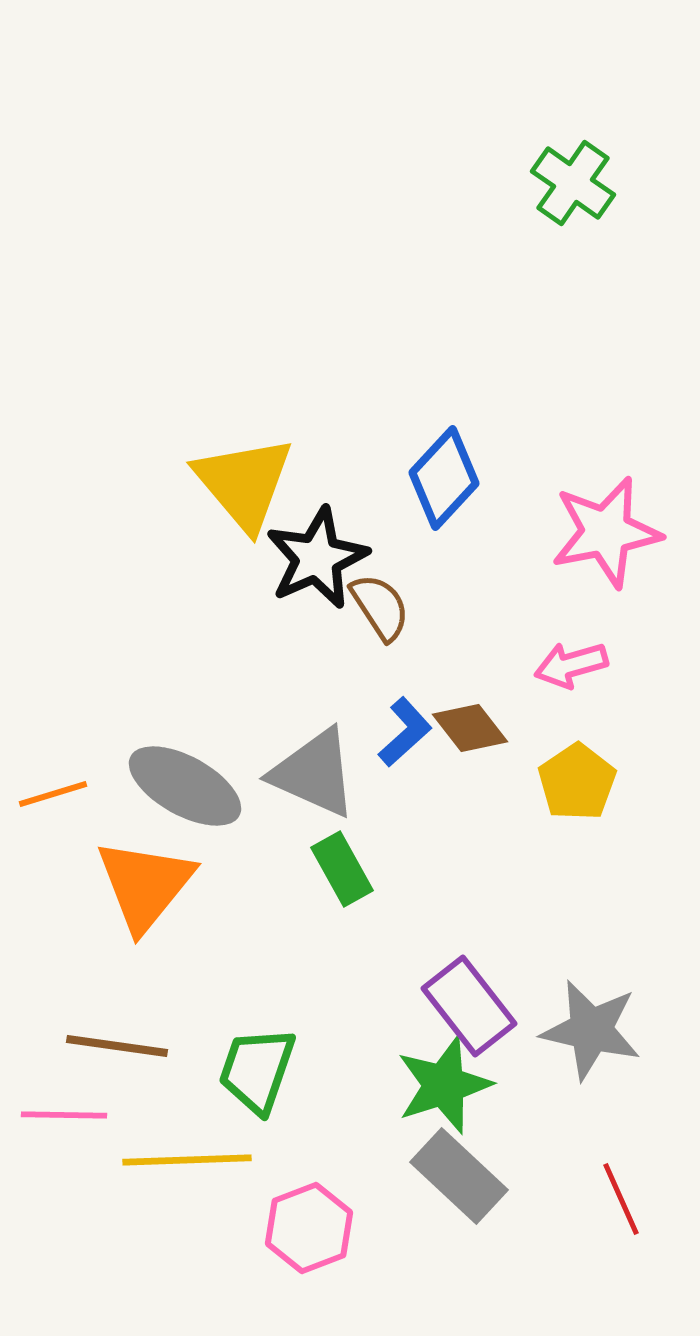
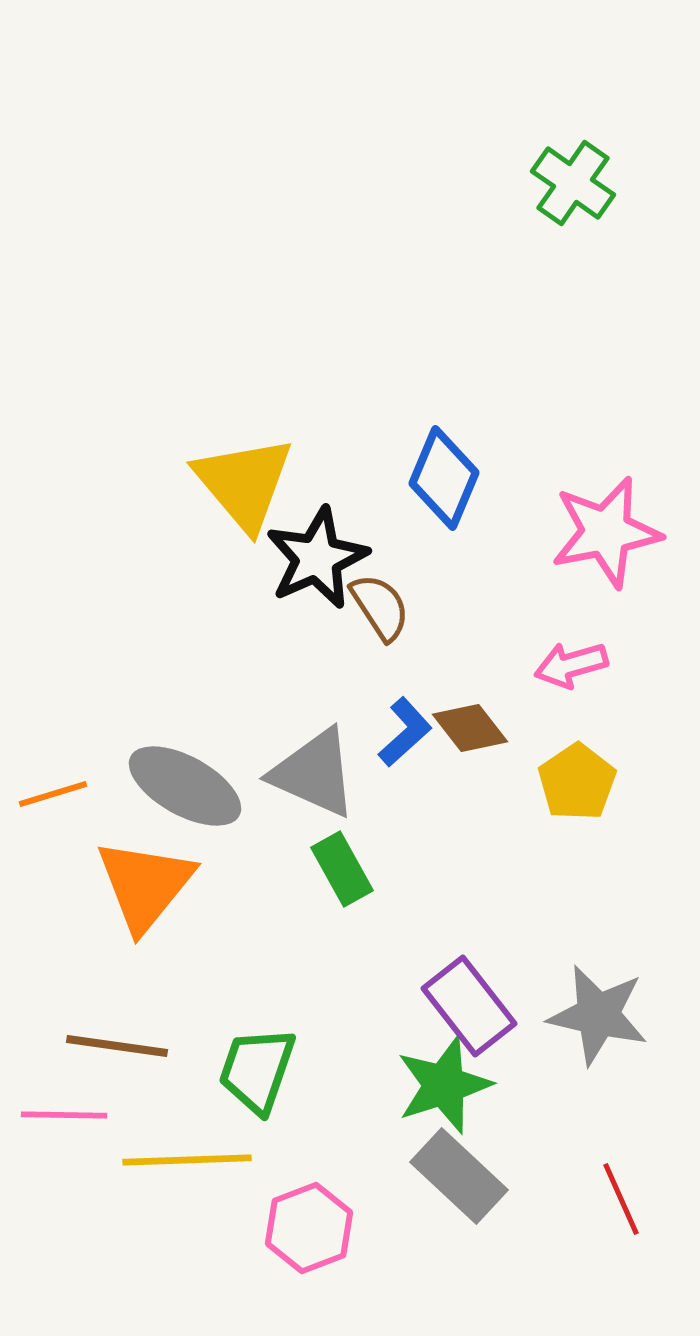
blue diamond: rotated 20 degrees counterclockwise
gray star: moved 7 px right, 15 px up
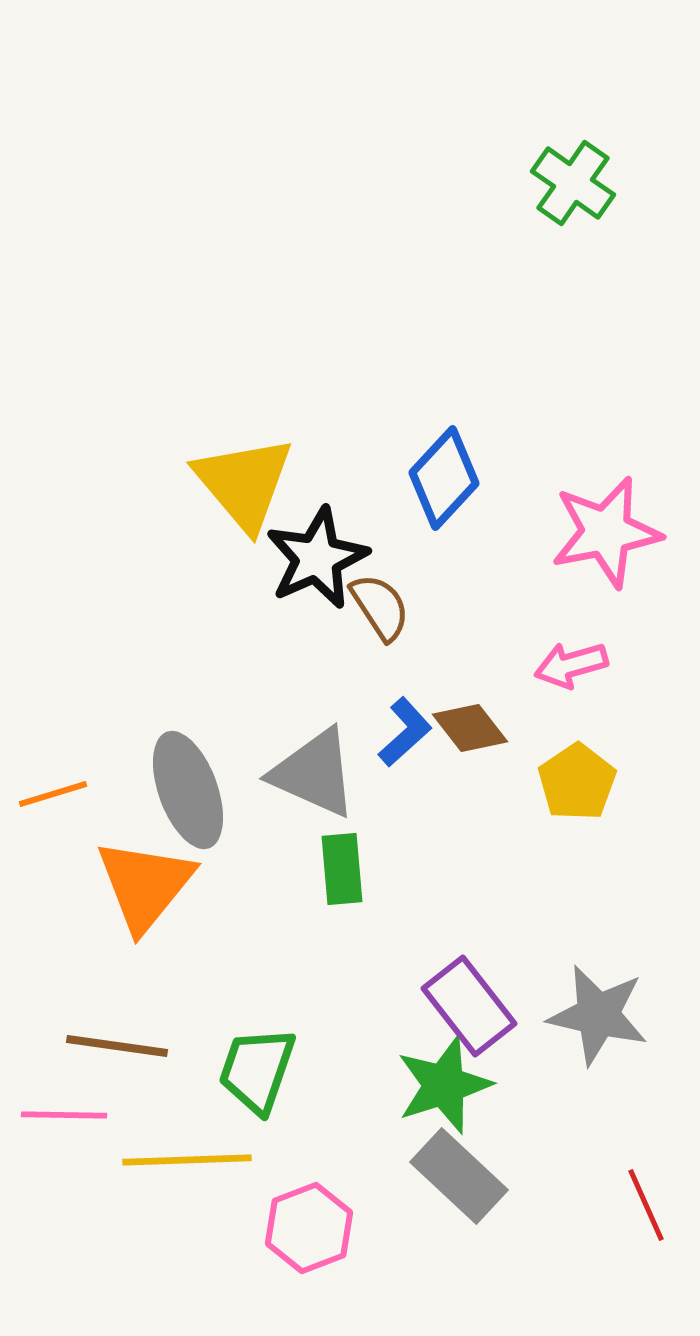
blue diamond: rotated 20 degrees clockwise
gray ellipse: moved 3 px right, 4 px down; rotated 41 degrees clockwise
green rectangle: rotated 24 degrees clockwise
red line: moved 25 px right, 6 px down
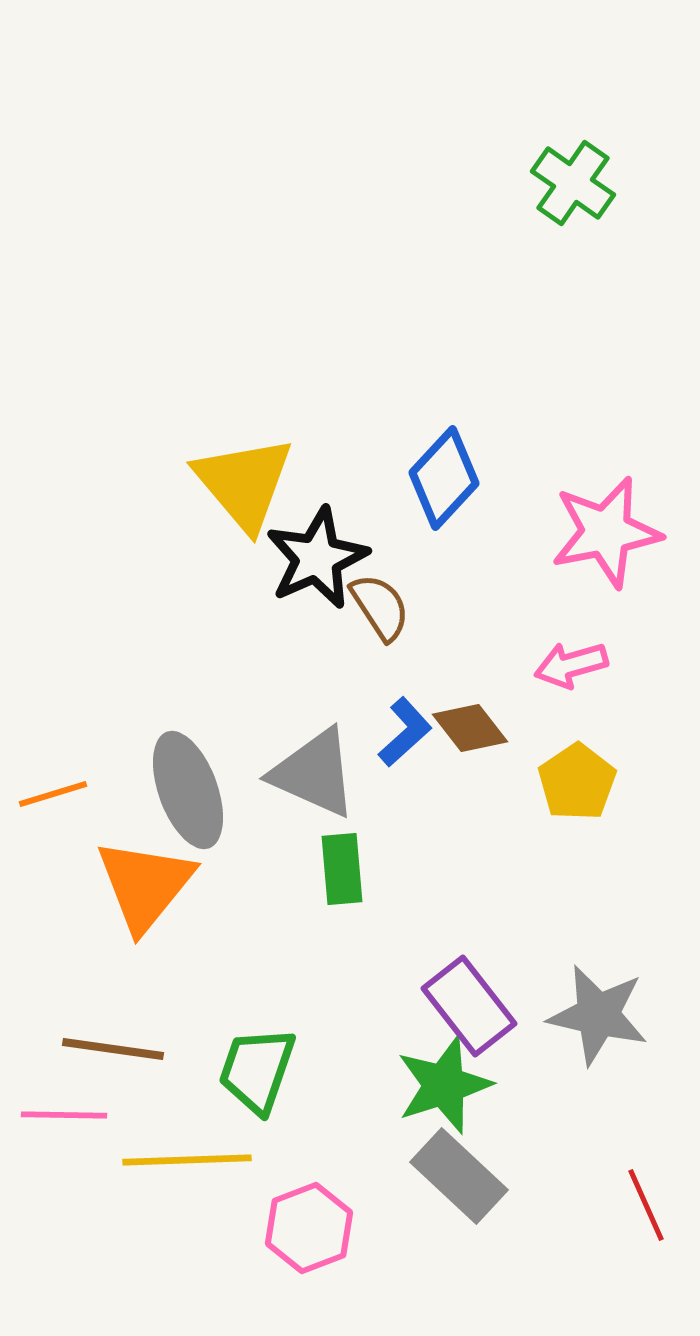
brown line: moved 4 px left, 3 px down
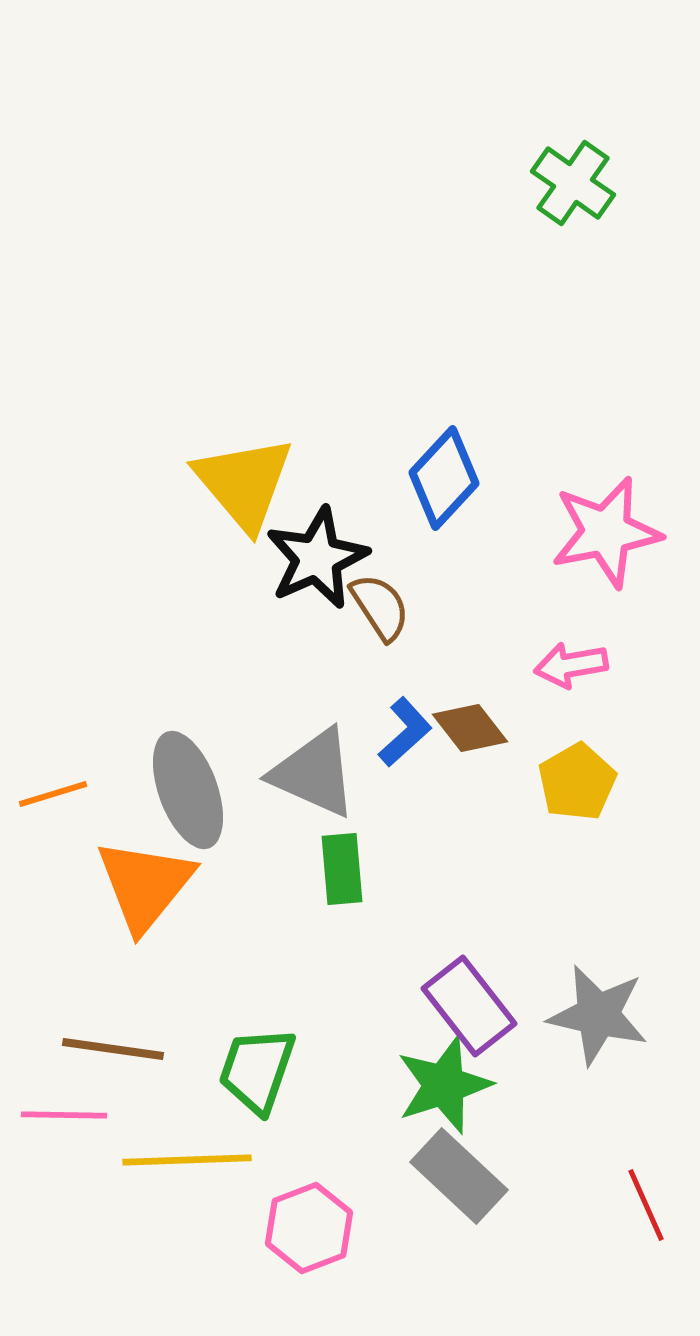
pink arrow: rotated 6 degrees clockwise
yellow pentagon: rotated 4 degrees clockwise
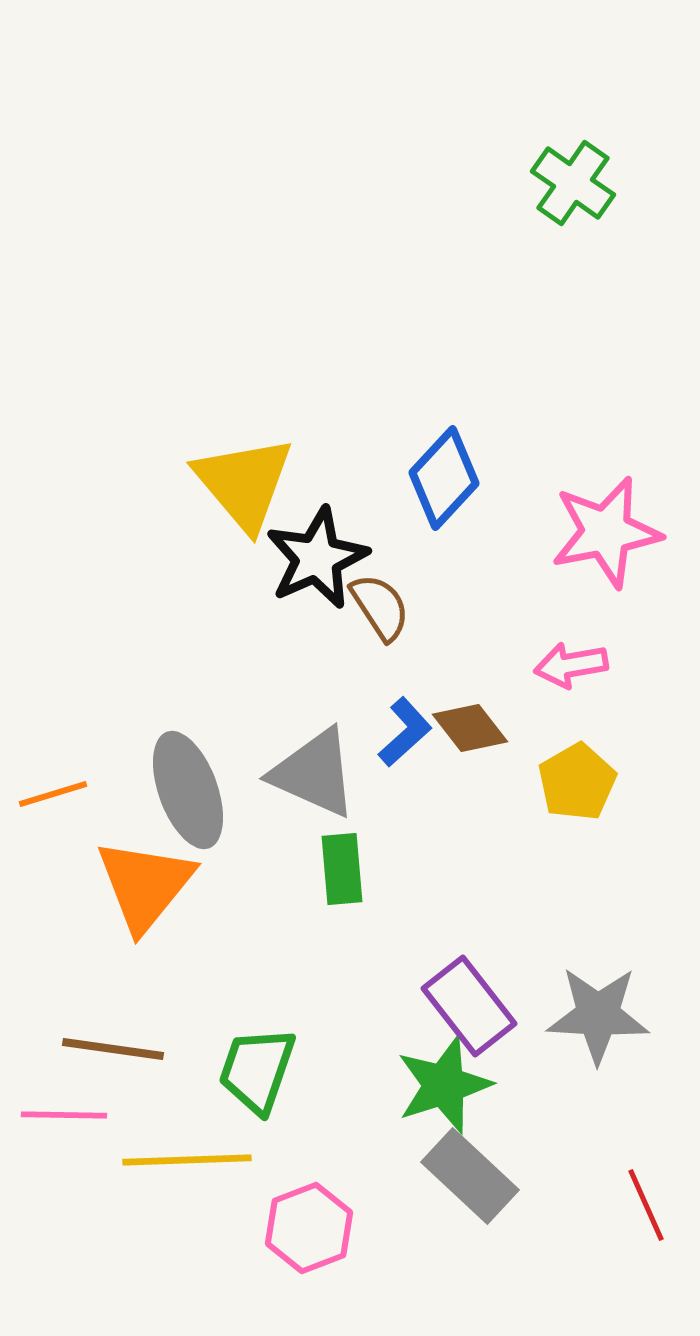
gray star: rotated 10 degrees counterclockwise
gray rectangle: moved 11 px right
